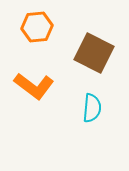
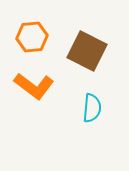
orange hexagon: moved 5 px left, 10 px down
brown square: moved 7 px left, 2 px up
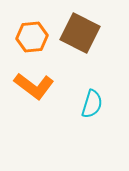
brown square: moved 7 px left, 18 px up
cyan semicircle: moved 4 px up; rotated 12 degrees clockwise
